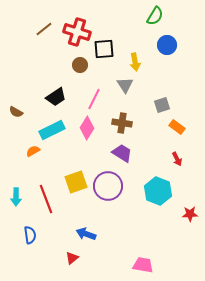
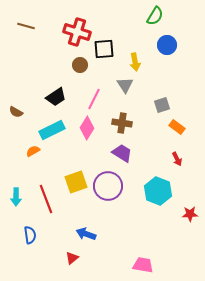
brown line: moved 18 px left, 3 px up; rotated 54 degrees clockwise
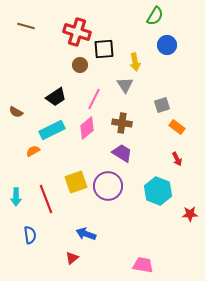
pink diamond: rotated 20 degrees clockwise
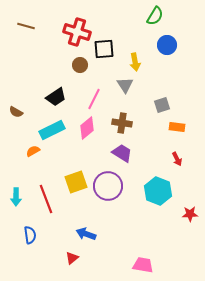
orange rectangle: rotated 28 degrees counterclockwise
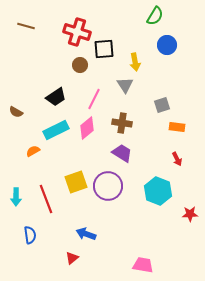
cyan rectangle: moved 4 px right
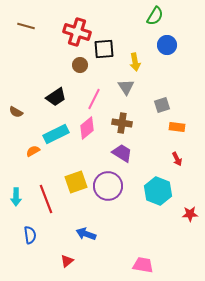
gray triangle: moved 1 px right, 2 px down
cyan rectangle: moved 4 px down
red triangle: moved 5 px left, 3 px down
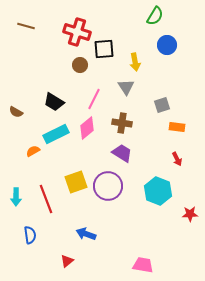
black trapezoid: moved 2 px left, 5 px down; rotated 65 degrees clockwise
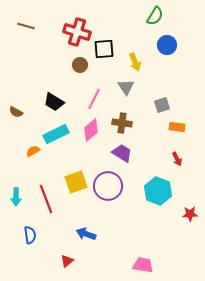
yellow arrow: rotated 12 degrees counterclockwise
pink diamond: moved 4 px right, 2 px down
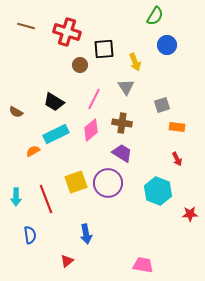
red cross: moved 10 px left
purple circle: moved 3 px up
blue arrow: rotated 120 degrees counterclockwise
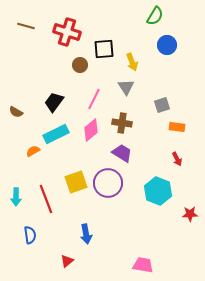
yellow arrow: moved 3 px left
black trapezoid: rotated 95 degrees clockwise
